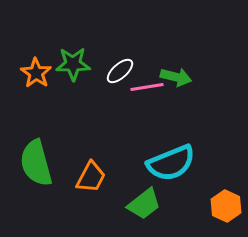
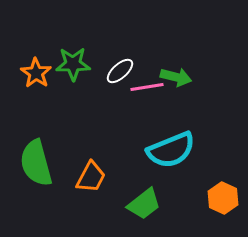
cyan semicircle: moved 13 px up
orange hexagon: moved 3 px left, 8 px up
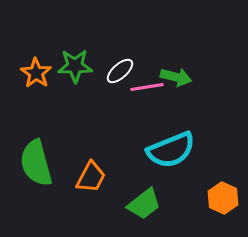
green star: moved 2 px right, 2 px down
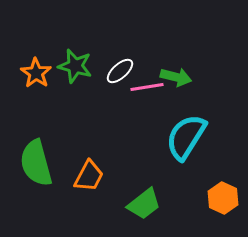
green star: rotated 16 degrees clockwise
cyan semicircle: moved 15 px right, 13 px up; rotated 144 degrees clockwise
orange trapezoid: moved 2 px left, 1 px up
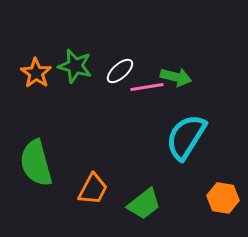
orange trapezoid: moved 4 px right, 13 px down
orange hexagon: rotated 16 degrees counterclockwise
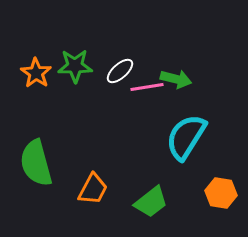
green star: rotated 16 degrees counterclockwise
green arrow: moved 2 px down
orange hexagon: moved 2 px left, 5 px up
green trapezoid: moved 7 px right, 2 px up
